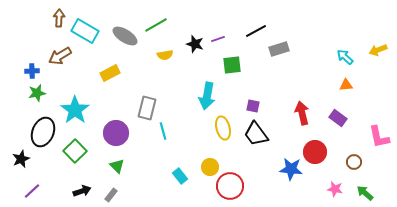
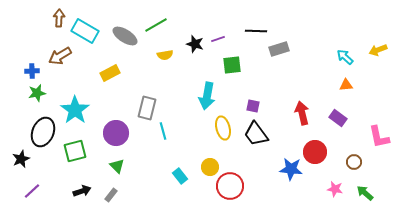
black line at (256, 31): rotated 30 degrees clockwise
green square at (75, 151): rotated 30 degrees clockwise
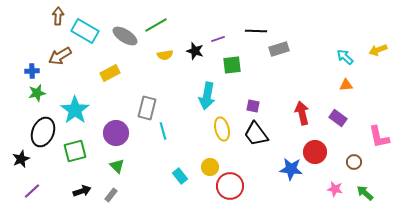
brown arrow at (59, 18): moved 1 px left, 2 px up
black star at (195, 44): moved 7 px down
yellow ellipse at (223, 128): moved 1 px left, 1 px down
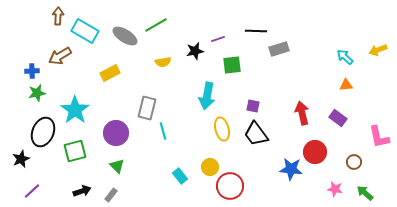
black star at (195, 51): rotated 30 degrees counterclockwise
yellow semicircle at (165, 55): moved 2 px left, 7 px down
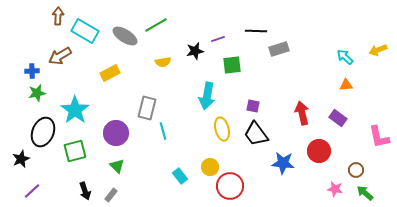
red circle at (315, 152): moved 4 px right, 1 px up
brown circle at (354, 162): moved 2 px right, 8 px down
blue star at (291, 169): moved 8 px left, 6 px up
black arrow at (82, 191): moved 3 px right; rotated 90 degrees clockwise
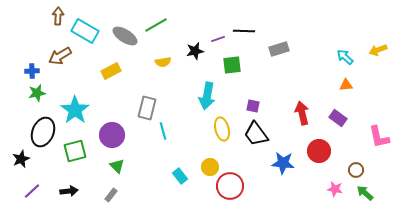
black line at (256, 31): moved 12 px left
yellow rectangle at (110, 73): moved 1 px right, 2 px up
purple circle at (116, 133): moved 4 px left, 2 px down
black arrow at (85, 191): moved 16 px left; rotated 78 degrees counterclockwise
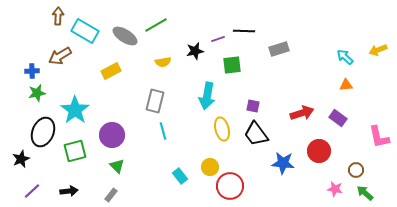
gray rectangle at (147, 108): moved 8 px right, 7 px up
red arrow at (302, 113): rotated 85 degrees clockwise
